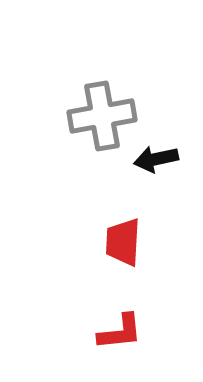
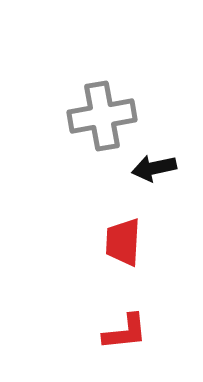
black arrow: moved 2 px left, 9 px down
red L-shape: moved 5 px right
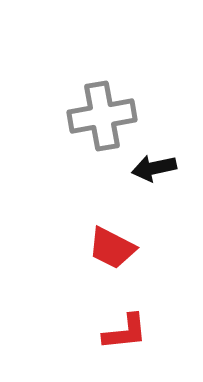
red trapezoid: moved 11 px left, 6 px down; rotated 66 degrees counterclockwise
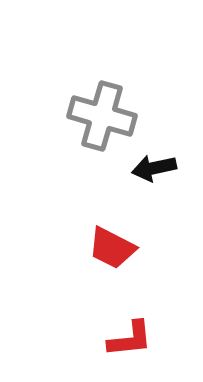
gray cross: rotated 26 degrees clockwise
red L-shape: moved 5 px right, 7 px down
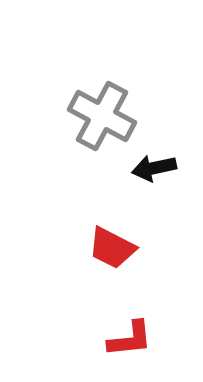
gray cross: rotated 12 degrees clockwise
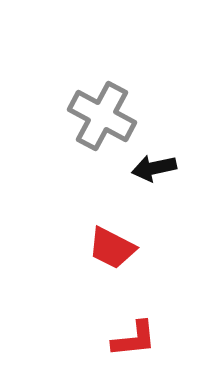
red L-shape: moved 4 px right
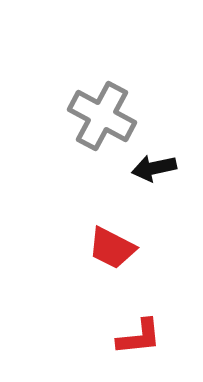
red L-shape: moved 5 px right, 2 px up
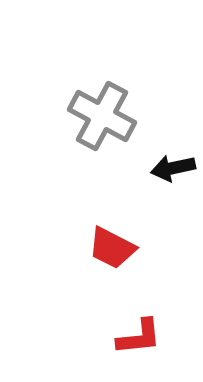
black arrow: moved 19 px right
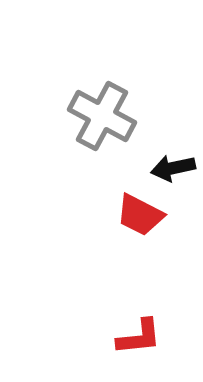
red trapezoid: moved 28 px right, 33 px up
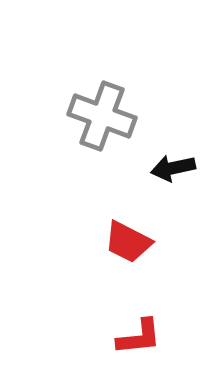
gray cross: rotated 8 degrees counterclockwise
red trapezoid: moved 12 px left, 27 px down
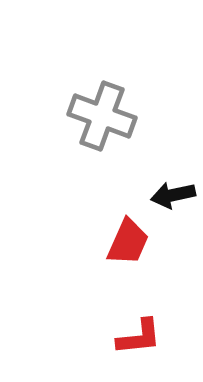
black arrow: moved 27 px down
red trapezoid: rotated 93 degrees counterclockwise
